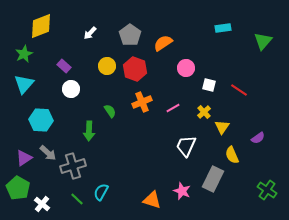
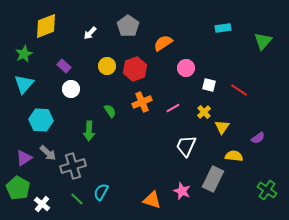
yellow diamond: moved 5 px right
gray pentagon: moved 2 px left, 9 px up
red hexagon: rotated 20 degrees clockwise
yellow semicircle: moved 2 px right, 1 px down; rotated 120 degrees clockwise
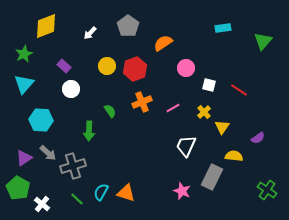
gray rectangle: moved 1 px left, 2 px up
orange triangle: moved 26 px left, 7 px up
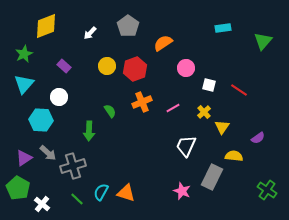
white circle: moved 12 px left, 8 px down
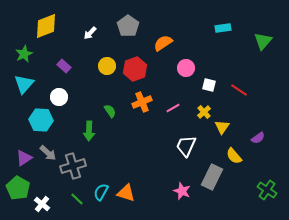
yellow semicircle: rotated 138 degrees counterclockwise
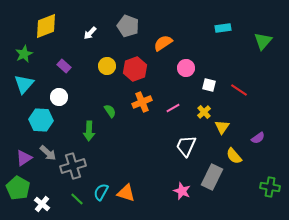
gray pentagon: rotated 15 degrees counterclockwise
green cross: moved 3 px right, 3 px up; rotated 24 degrees counterclockwise
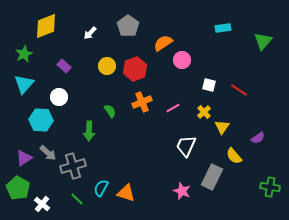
gray pentagon: rotated 15 degrees clockwise
pink circle: moved 4 px left, 8 px up
cyan semicircle: moved 4 px up
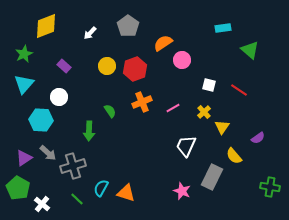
green triangle: moved 13 px left, 9 px down; rotated 30 degrees counterclockwise
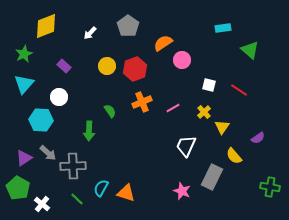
gray cross: rotated 15 degrees clockwise
